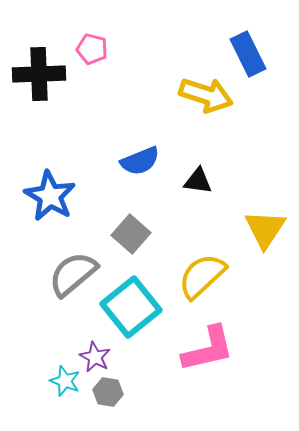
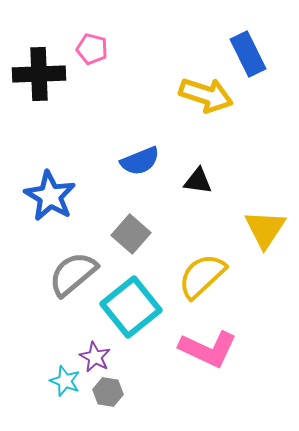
pink L-shape: rotated 38 degrees clockwise
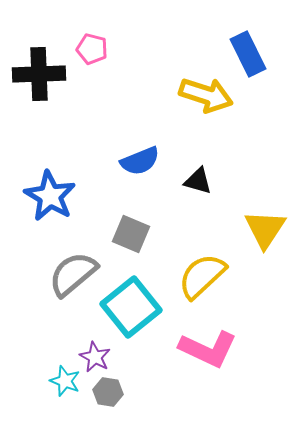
black triangle: rotated 8 degrees clockwise
gray square: rotated 18 degrees counterclockwise
